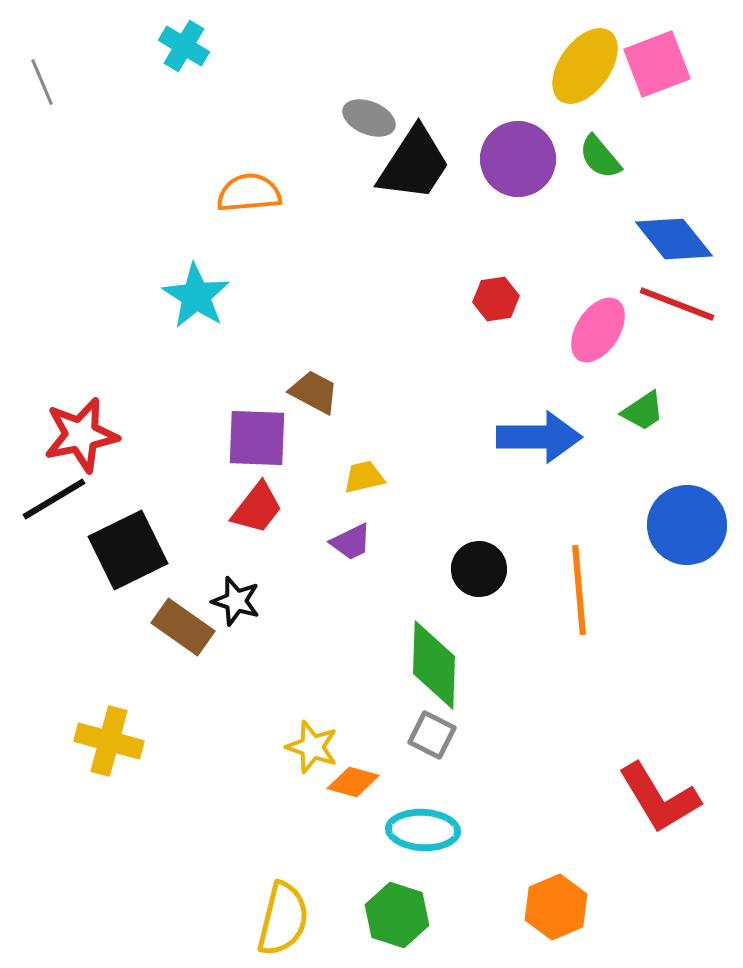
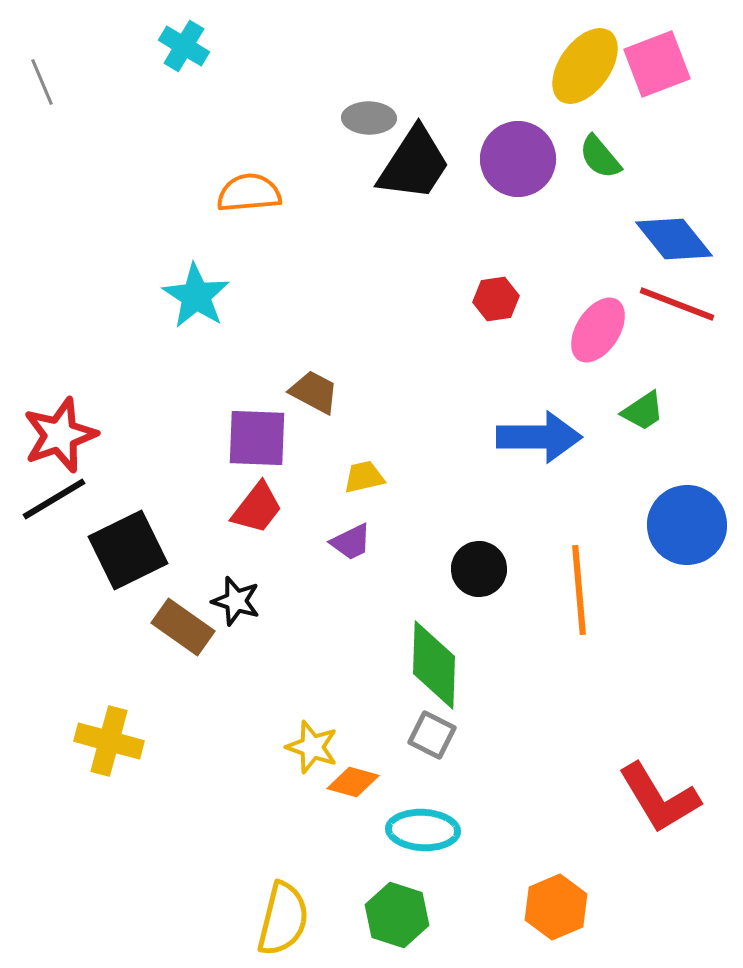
gray ellipse: rotated 21 degrees counterclockwise
red star: moved 21 px left; rotated 8 degrees counterclockwise
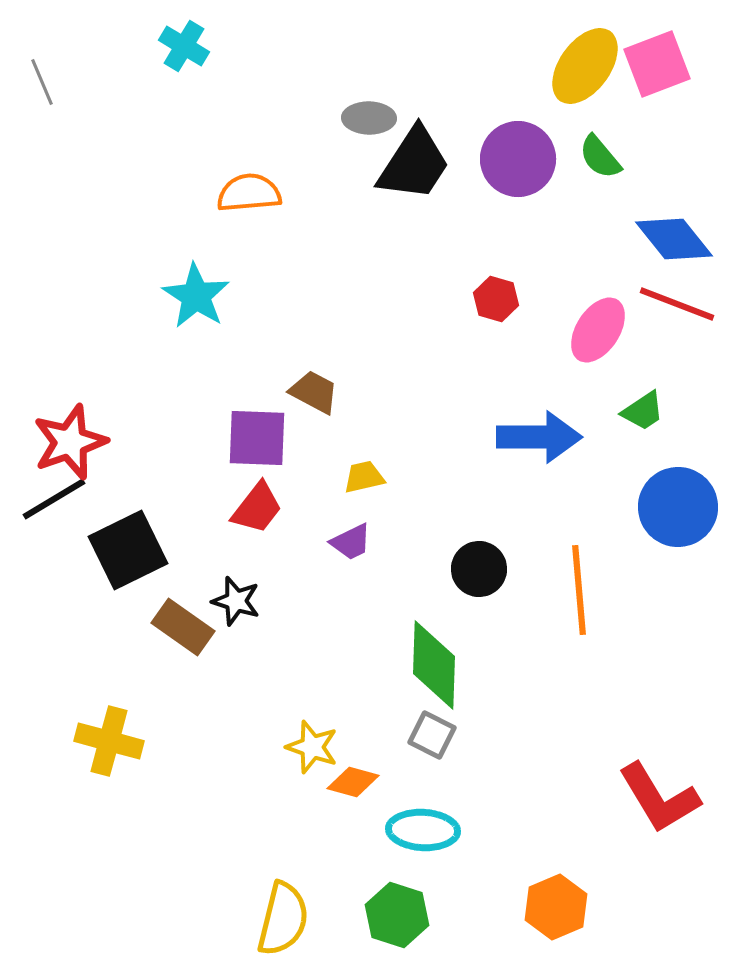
red hexagon: rotated 24 degrees clockwise
red star: moved 10 px right, 7 px down
blue circle: moved 9 px left, 18 px up
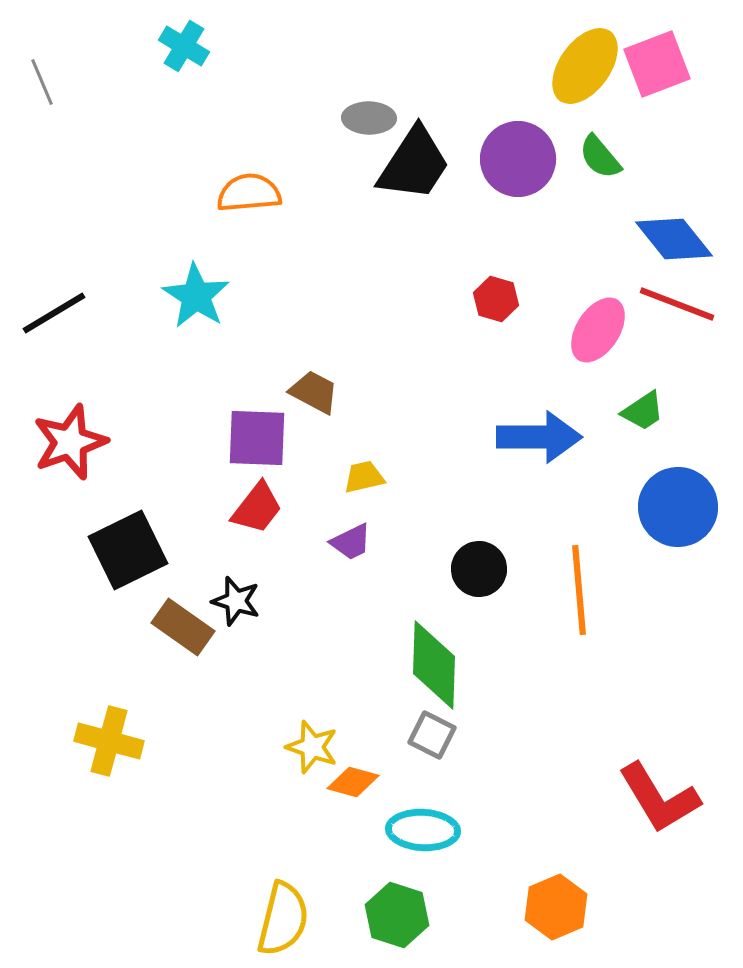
black line: moved 186 px up
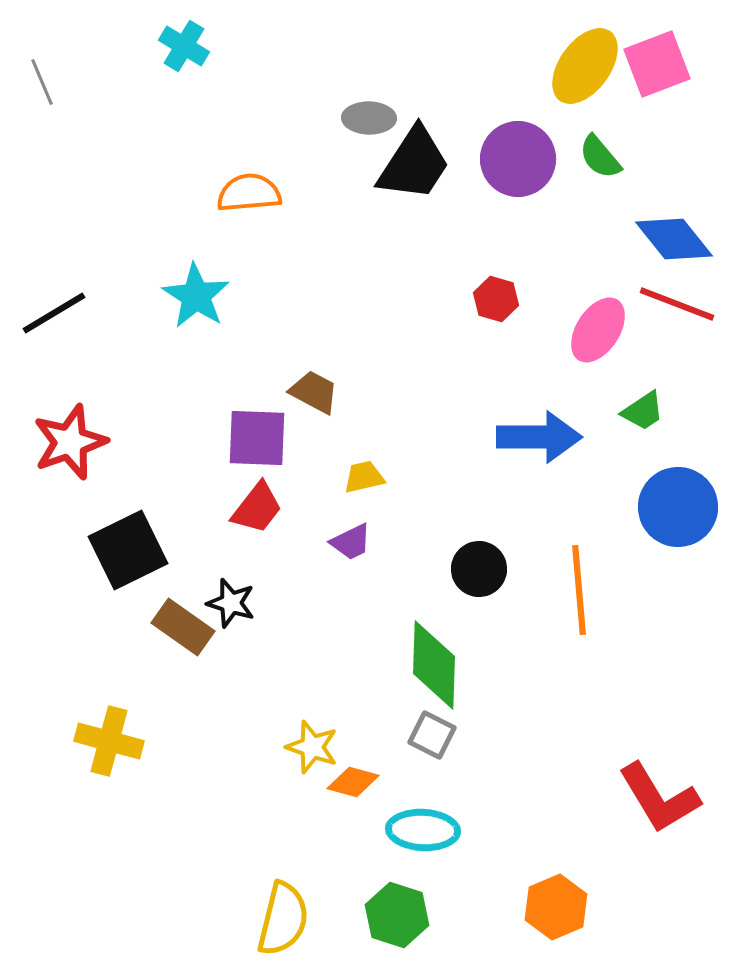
black star: moved 5 px left, 2 px down
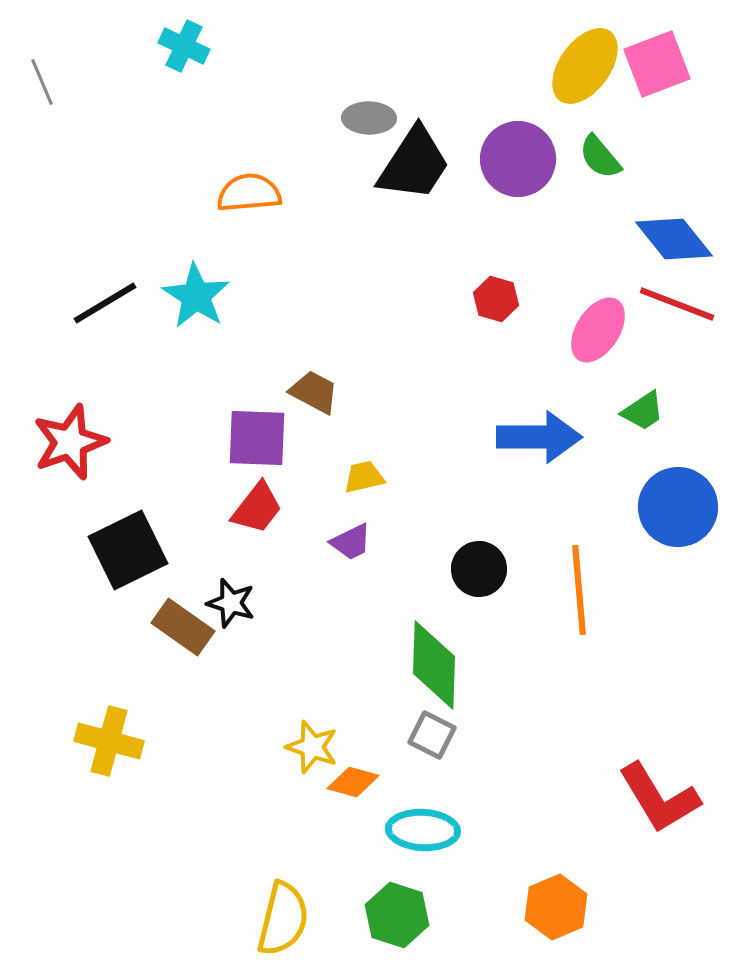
cyan cross: rotated 6 degrees counterclockwise
black line: moved 51 px right, 10 px up
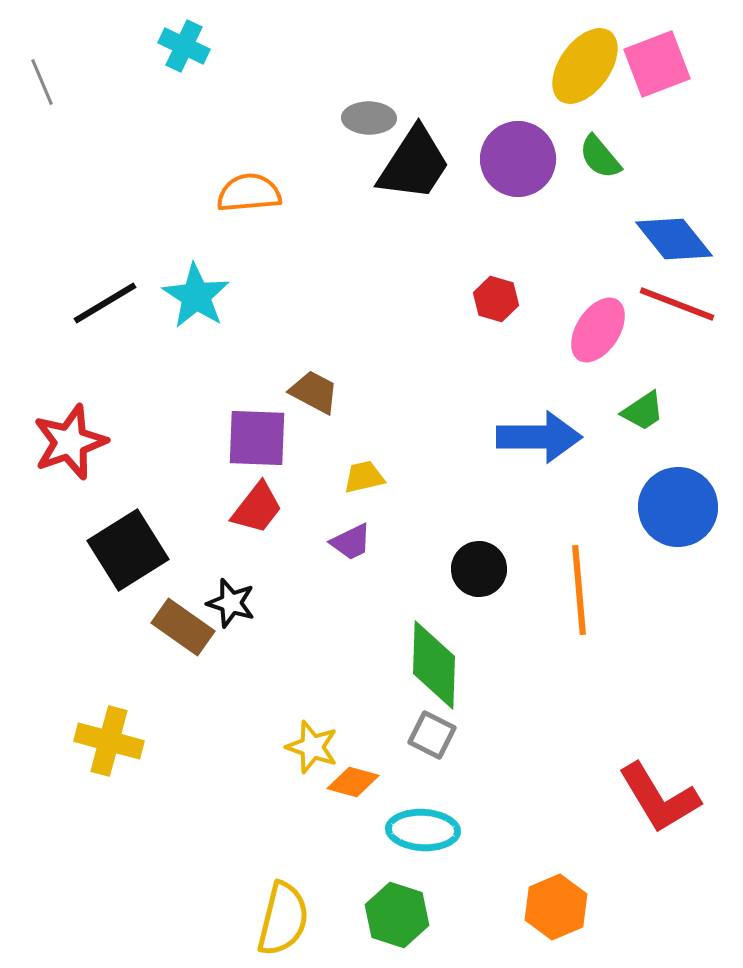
black square: rotated 6 degrees counterclockwise
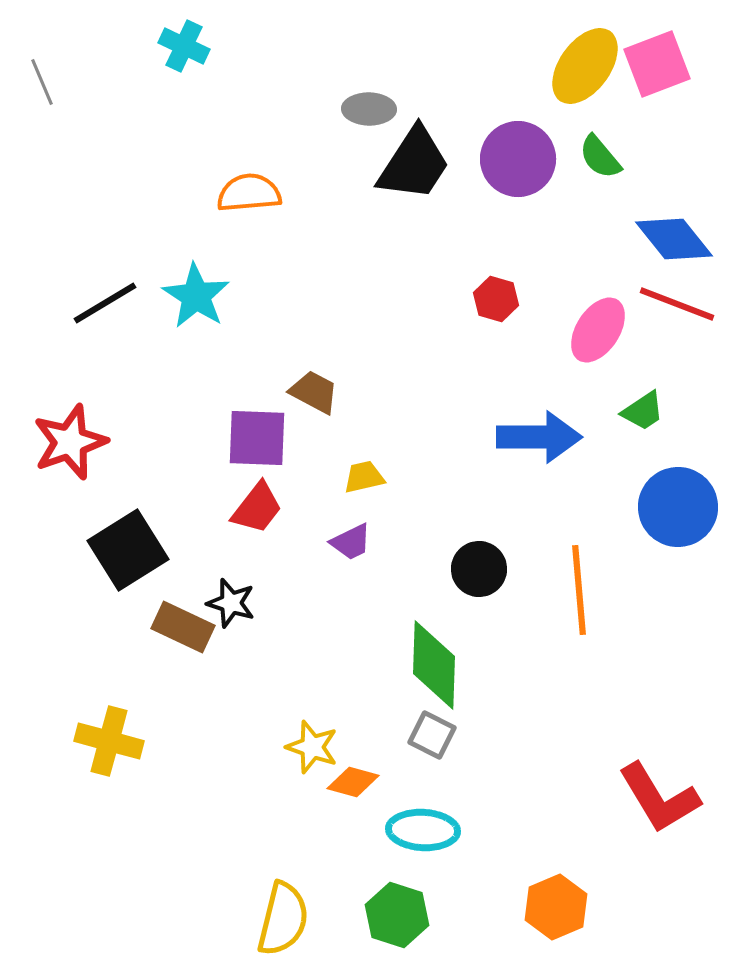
gray ellipse: moved 9 px up
brown rectangle: rotated 10 degrees counterclockwise
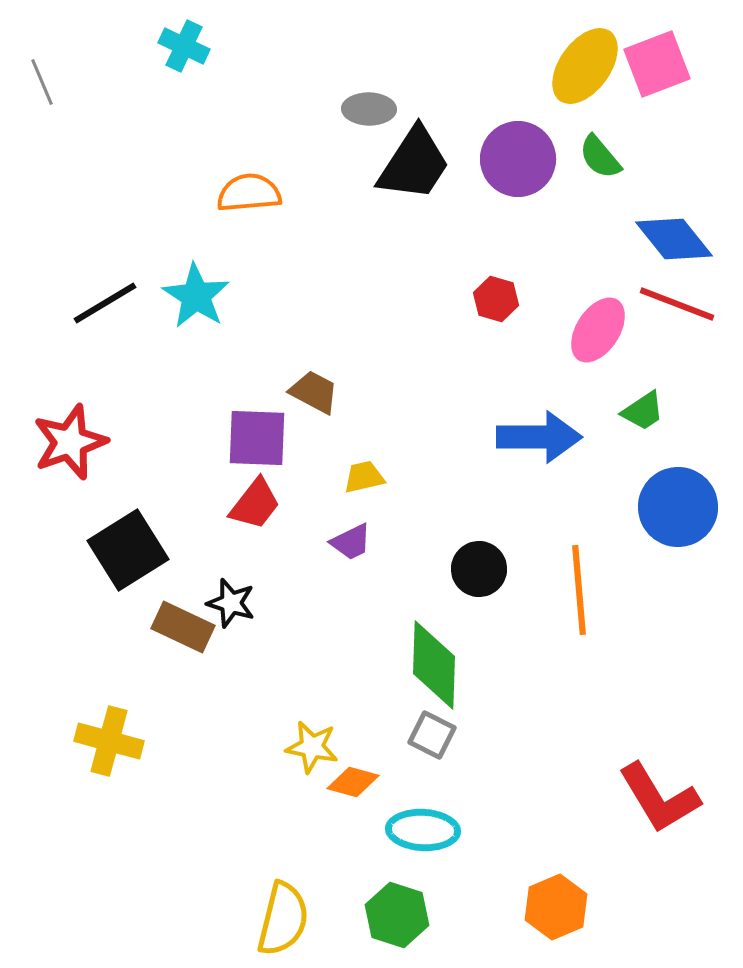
red trapezoid: moved 2 px left, 4 px up
yellow star: rotated 8 degrees counterclockwise
